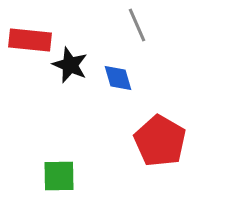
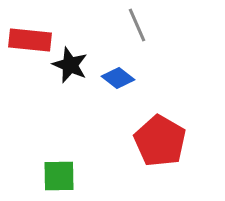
blue diamond: rotated 36 degrees counterclockwise
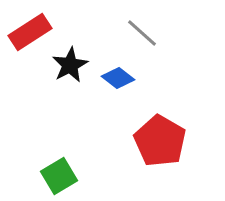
gray line: moved 5 px right, 8 px down; rotated 24 degrees counterclockwise
red rectangle: moved 8 px up; rotated 39 degrees counterclockwise
black star: rotated 21 degrees clockwise
green square: rotated 30 degrees counterclockwise
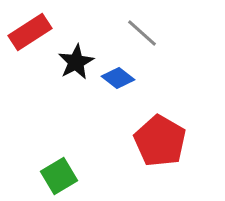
black star: moved 6 px right, 3 px up
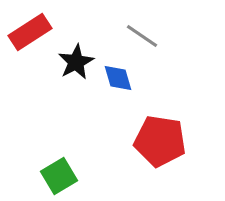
gray line: moved 3 px down; rotated 8 degrees counterclockwise
blue diamond: rotated 36 degrees clockwise
red pentagon: rotated 21 degrees counterclockwise
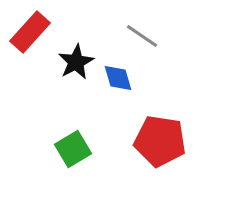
red rectangle: rotated 15 degrees counterclockwise
green square: moved 14 px right, 27 px up
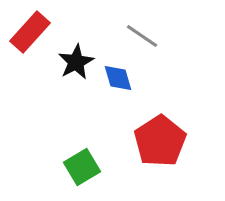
red pentagon: rotated 30 degrees clockwise
green square: moved 9 px right, 18 px down
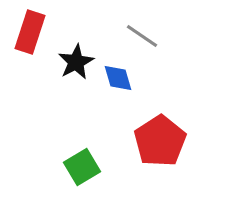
red rectangle: rotated 24 degrees counterclockwise
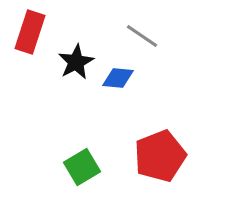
blue diamond: rotated 68 degrees counterclockwise
red pentagon: moved 15 px down; rotated 12 degrees clockwise
